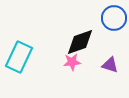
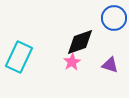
pink star: rotated 24 degrees counterclockwise
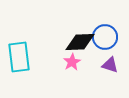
blue circle: moved 9 px left, 19 px down
black diamond: rotated 16 degrees clockwise
cyan rectangle: rotated 32 degrees counterclockwise
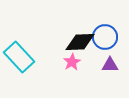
cyan rectangle: rotated 36 degrees counterclockwise
purple triangle: rotated 18 degrees counterclockwise
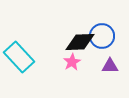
blue circle: moved 3 px left, 1 px up
purple triangle: moved 1 px down
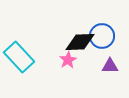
pink star: moved 4 px left, 2 px up
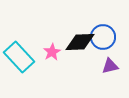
blue circle: moved 1 px right, 1 px down
pink star: moved 16 px left, 8 px up
purple triangle: rotated 12 degrees counterclockwise
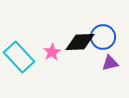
purple triangle: moved 3 px up
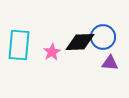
cyan rectangle: moved 12 px up; rotated 48 degrees clockwise
purple triangle: rotated 18 degrees clockwise
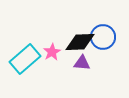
cyan rectangle: moved 6 px right, 14 px down; rotated 44 degrees clockwise
purple triangle: moved 28 px left
